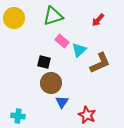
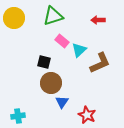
red arrow: rotated 48 degrees clockwise
cyan cross: rotated 16 degrees counterclockwise
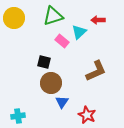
cyan triangle: moved 18 px up
brown L-shape: moved 4 px left, 8 px down
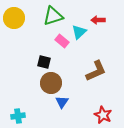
red star: moved 16 px right
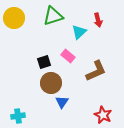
red arrow: rotated 104 degrees counterclockwise
pink rectangle: moved 6 px right, 15 px down
black square: rotated 32 degrees counterclockwise
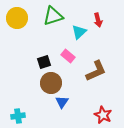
yellow circle: moved 3 px right
